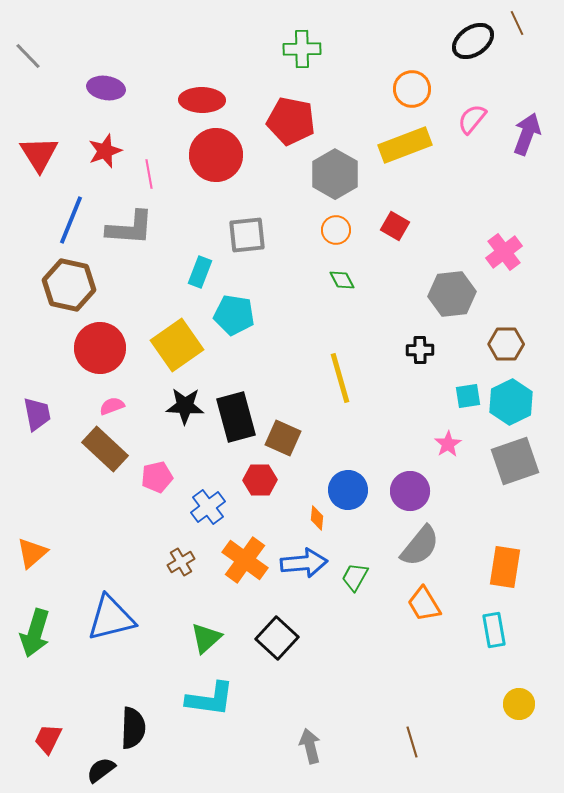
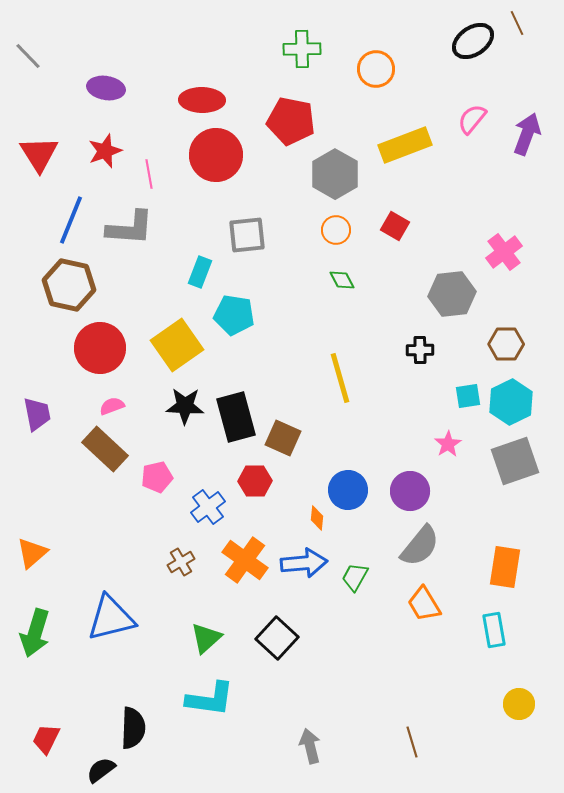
orange circle at (412, 89): moved 36 px left, 20 px up
red hexagon at (260, 480): moved 5 px left, 1 px down
red trapezoid at (48, 739): moved 2 px left
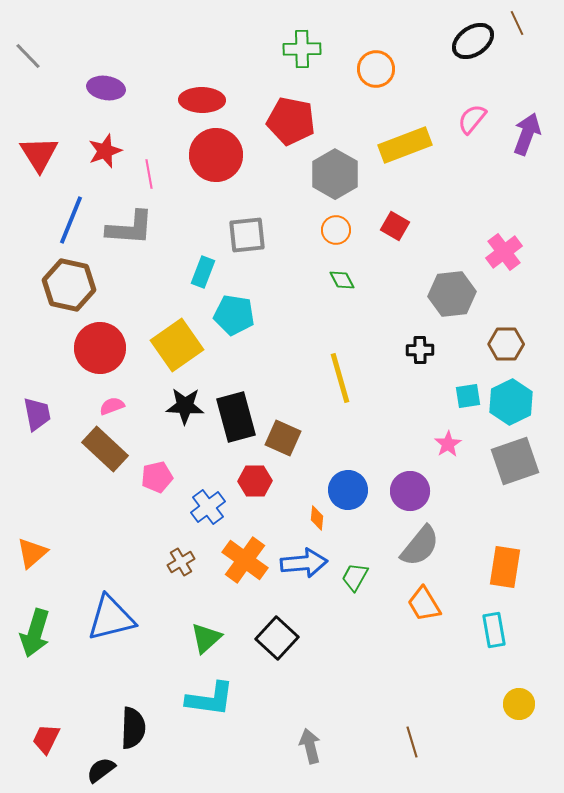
cyan rectangle at (200, 272): moved 3 px right
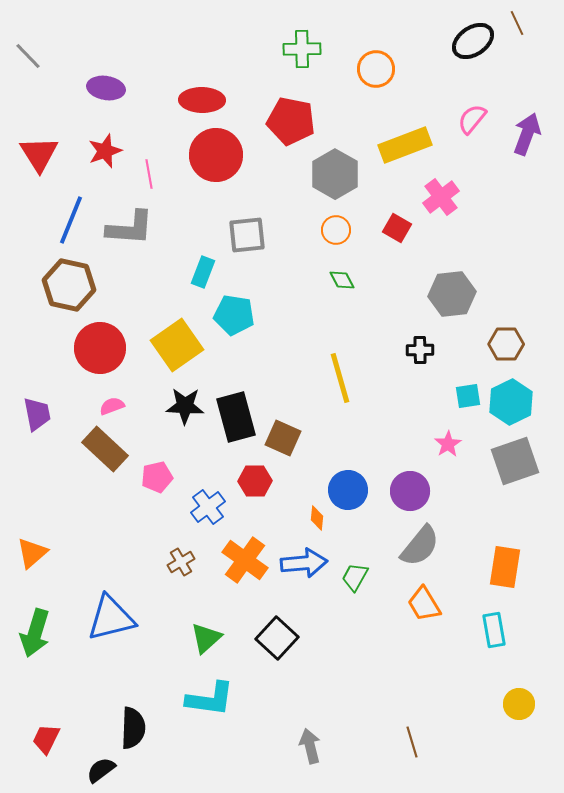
red square at (395, 226): moved 2 px right, 2 px down
pink cross at (504, 252): moved 63 px left, 55 px up
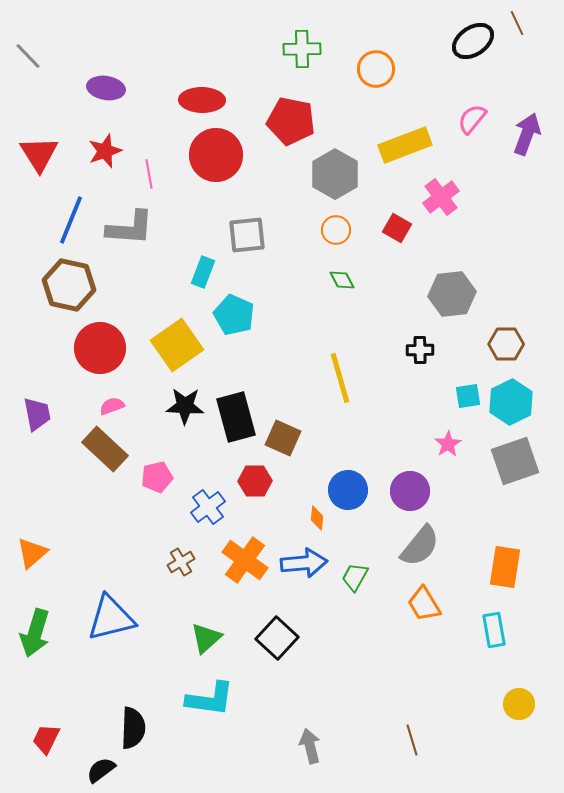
cyan pentagon at (234, 315): rotated 15 degrees clockwise
brown line at (412, 742): moved 2 px up
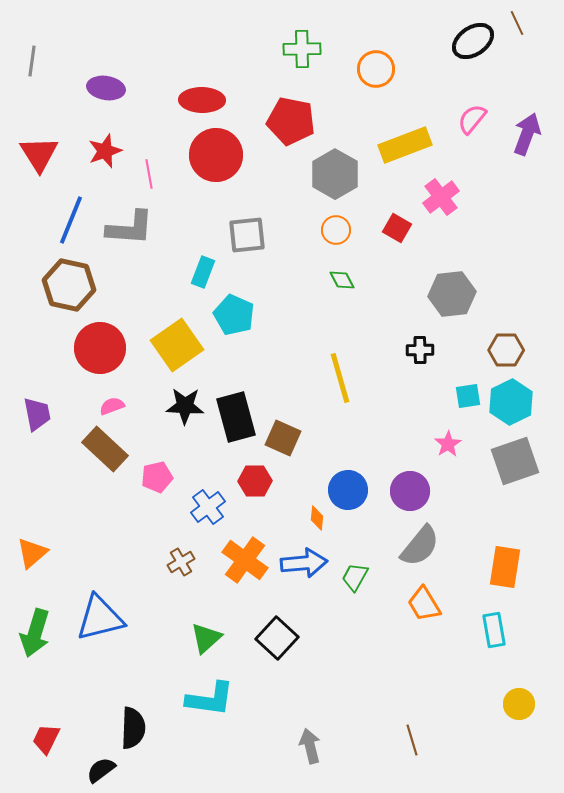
gray line at (28, 56): moved 4 px right, 5 px down; rotated 52 degrees clockwise
brown hexagon at (506, 344): moved 6 px down
blue triangle at (111, 618): moved 11 px left
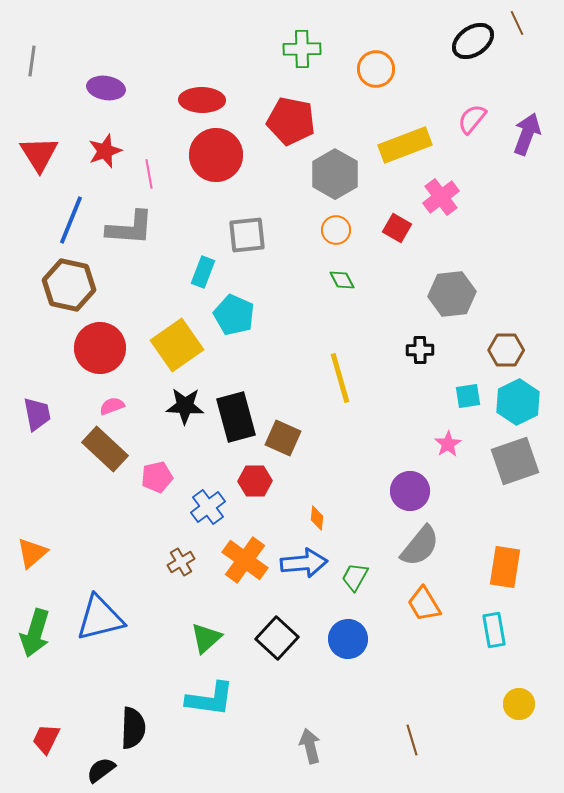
cyan hexagon at (511, 402): moved 7 px right
blue circle at (348, 490): moved 149 px down
